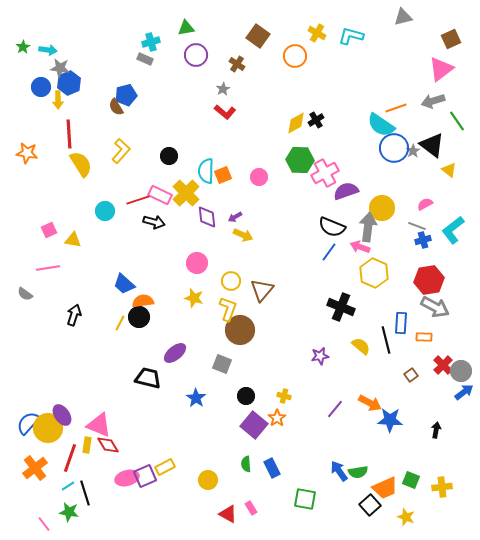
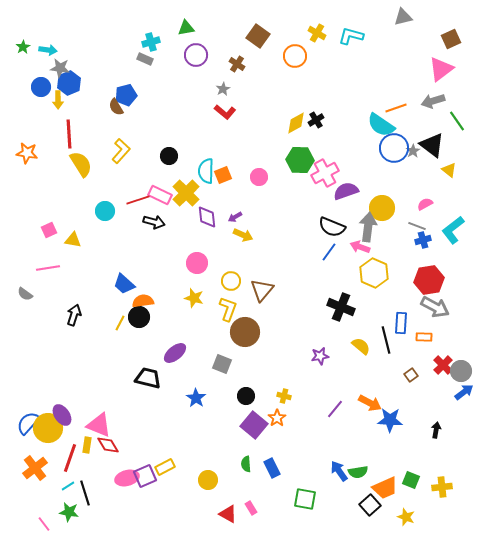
brown circle at (240, 330): moved 5 px right, 2 px down
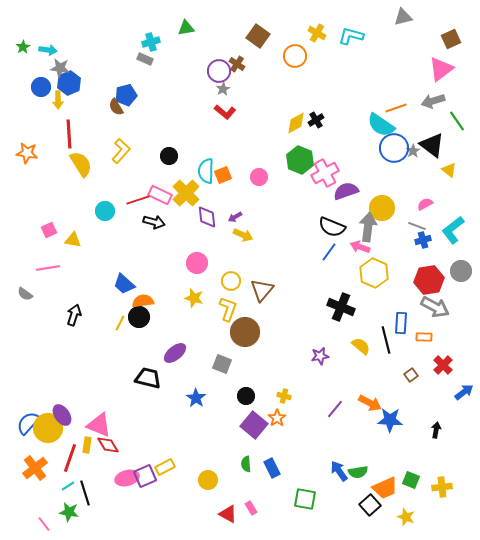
purple circle at (196, 55): moved 23 px right, 16 px down
green hexagon at (300, 160): rotated 20 degrees clockwise
gray circle at (461, 371): moved 100 px up
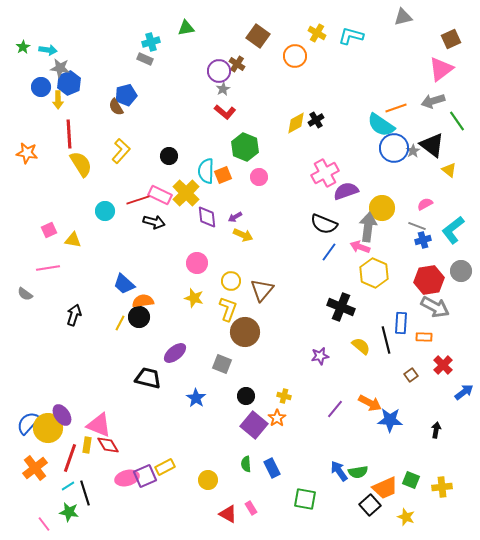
green hexagon at (300, 160): moved 55 px left, 13 px up
black semicircle at (332, 227): moved 8 px left, 3 px up
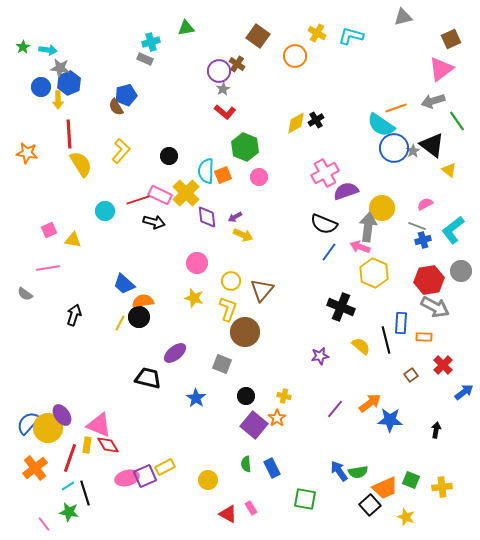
orange arrow at (370, 403): rotated 65 degrees counterclockwise
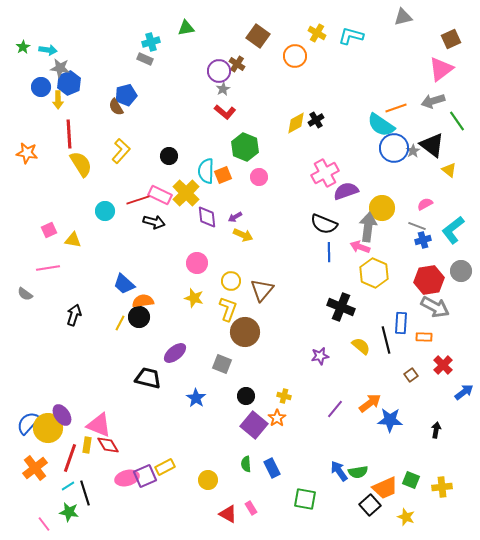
blue line at (329, 252): rotated 36 degrees counterclockwise
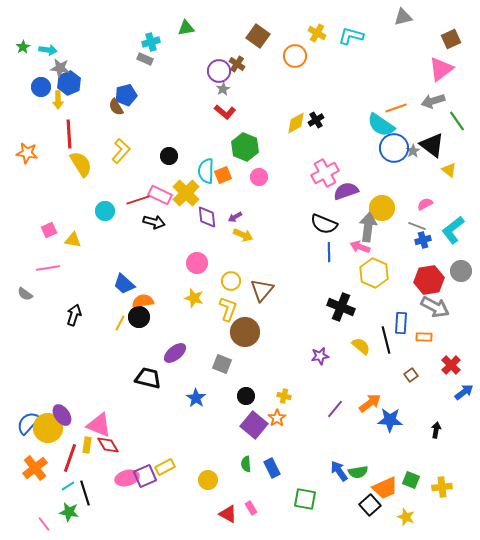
red cross at (443, 365): moved 8 px right
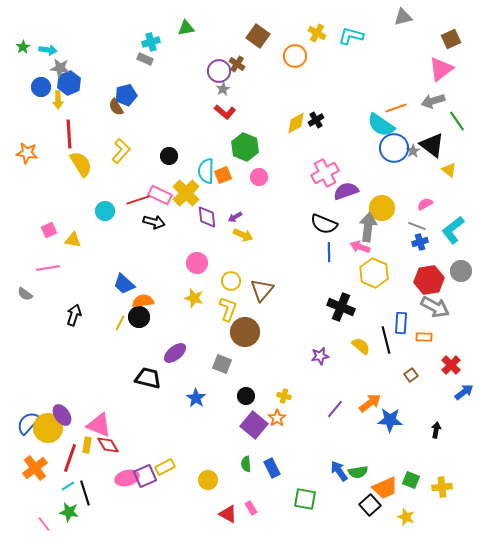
blue cross at (423, 240): moved 3 px left, 2 px down
